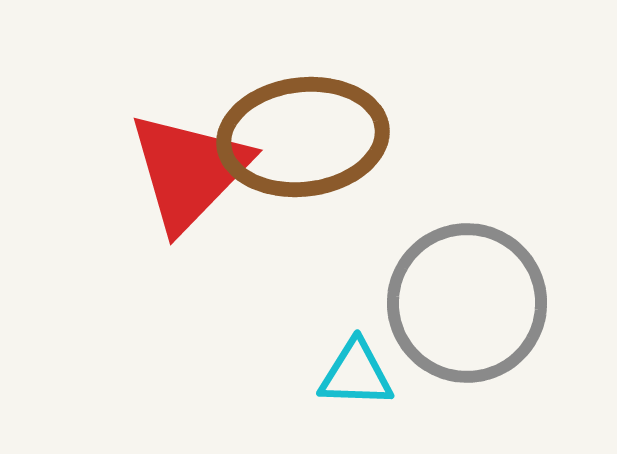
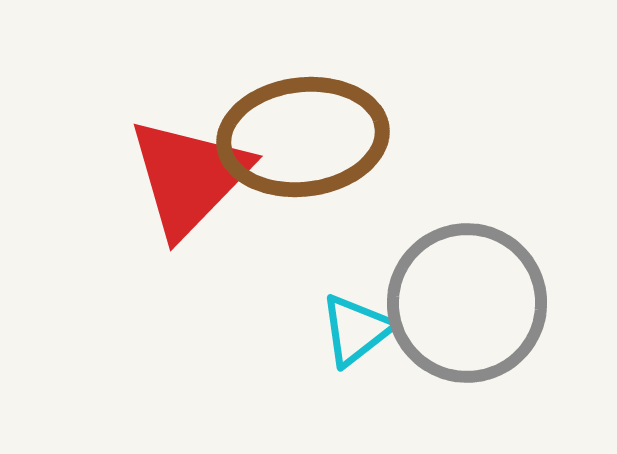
red triangle: moved 6 px down
cyan triangle: moved 44 px up; rotated 40 degrees counterclockwise
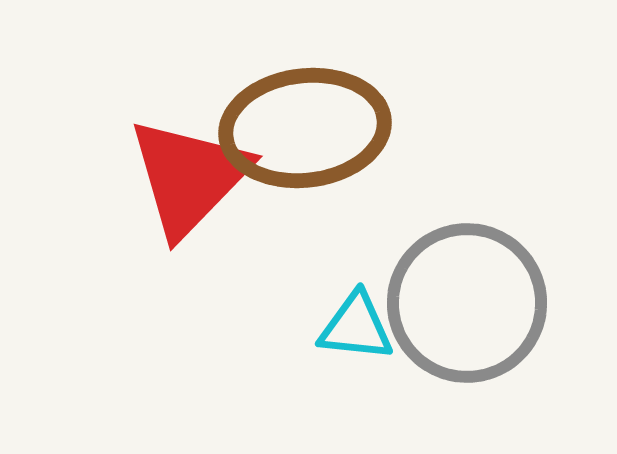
brown ellipse: moved 2 px right, 9 px up
cyan triangle: moved 3 px up; rotated 44 degrees clockwise
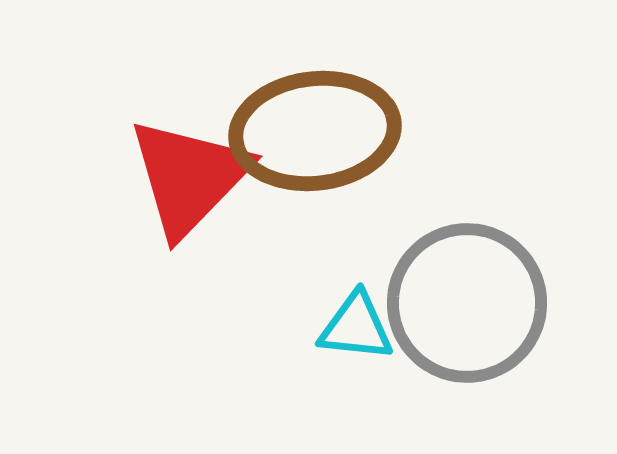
brown ellipse: moved 10 px right, 3 px down
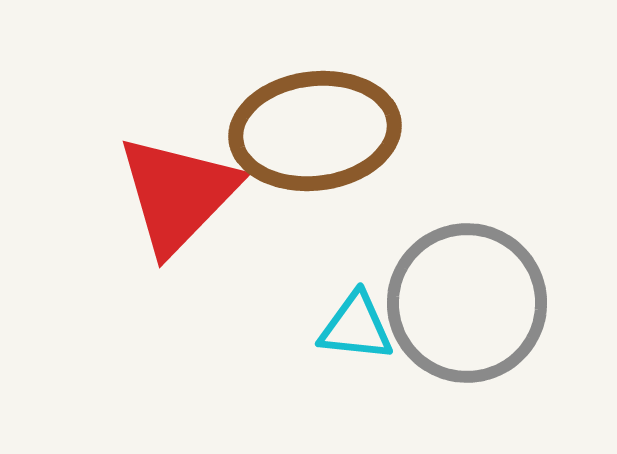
red triangle: moved 11 px left, 17 px down
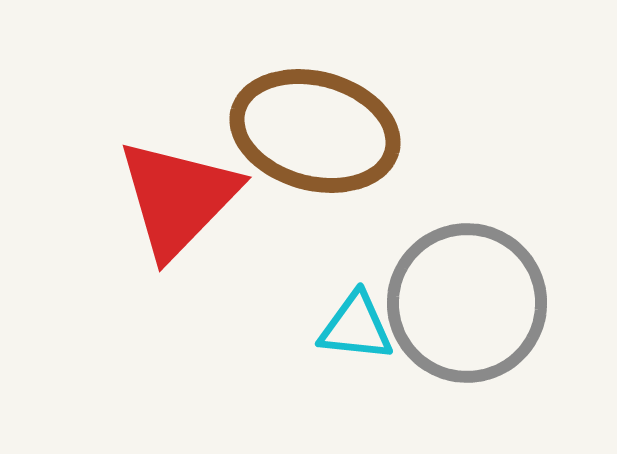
brown ellipse: rotated 22 degrees clockwise
red triangle: moved 4 px down
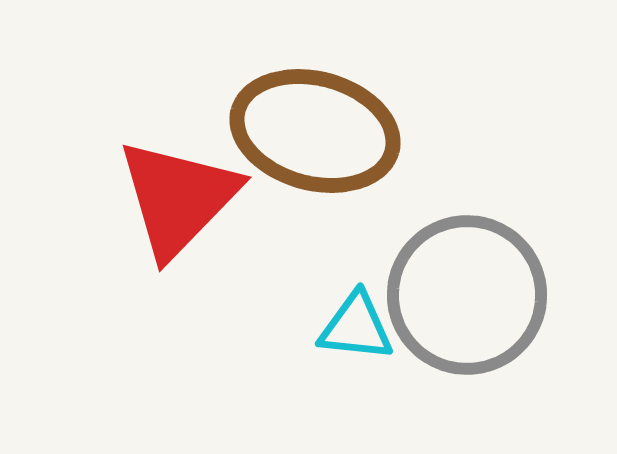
gray circle: moved 8 px up
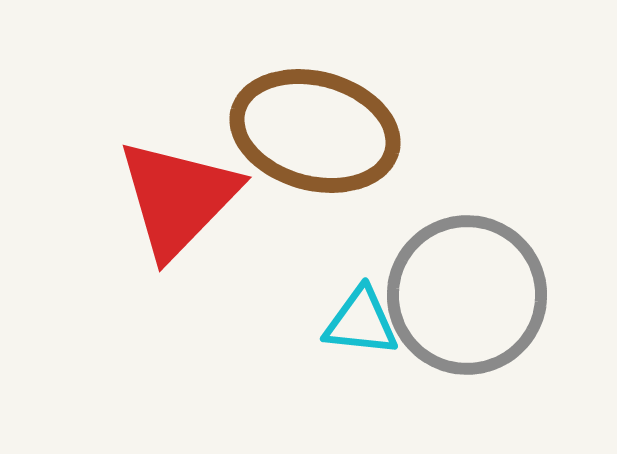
cyan triangle: moved 5 px right, 5 px up
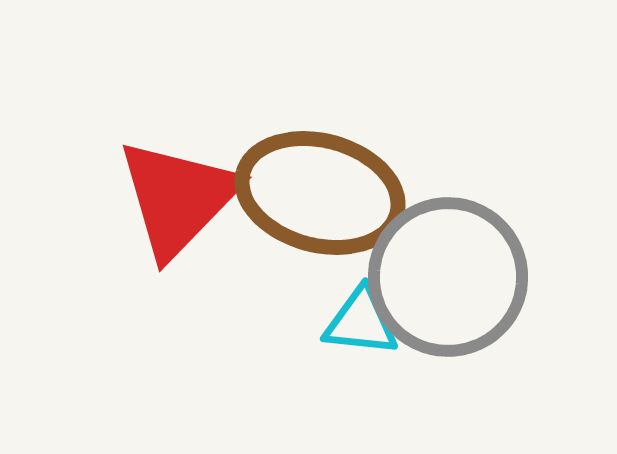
brown ellipse: moved 5 px right, 62 px down
gray circle: moved 19 px left, 18 px up
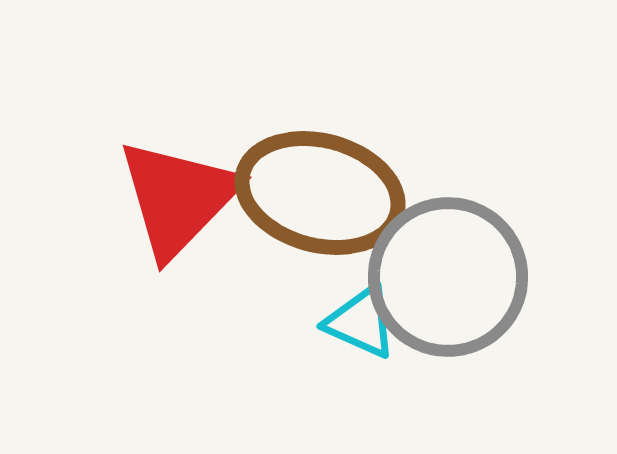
cyan triangle: rotated 18 degrees clockwise
